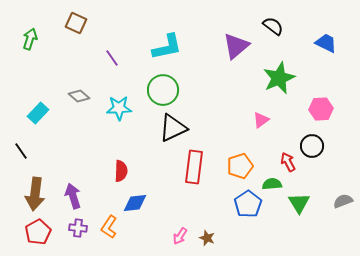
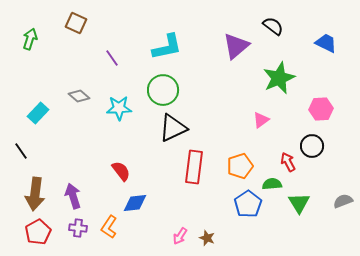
red semicircle: rotated 40 degrees counterclockwise
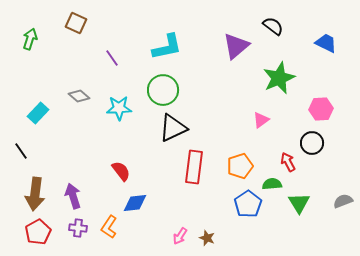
black circle: moved 3 px up
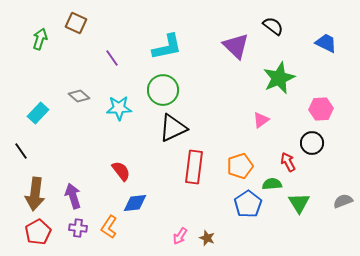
green arrow: moved 10 px right
purple triangle: rotated 36 degrees counterclockwise
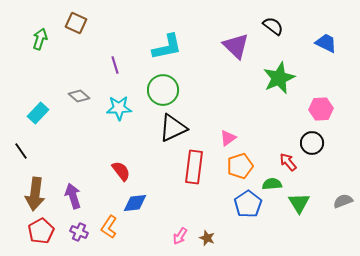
purple line: moved 3 px right, 7 px down; rotated 18 degrees clockwise
pink triangle: moved 33 px left, 18 px down
red arrow: rotated 12 degrees counterclockwise
purple cross: moved 1 px right, 4 px down; rotated 18 degrees clockwise
red pentagon: moved 3 px right, 1 px up
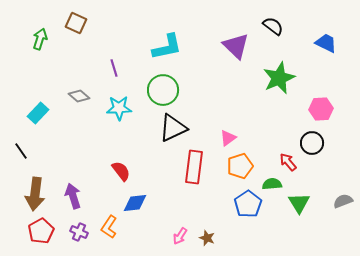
purple line: moved 1 px left, 3 px down
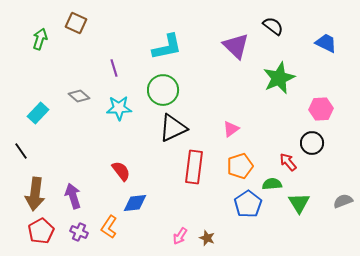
pink triangle: moved 3 px right, 9 px up
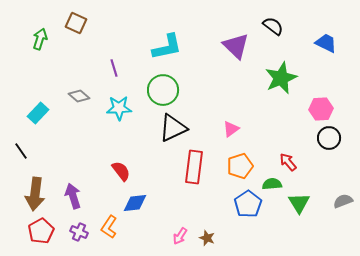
green star: moved 2 px right
black circle: moved 17 px right, 5 px up
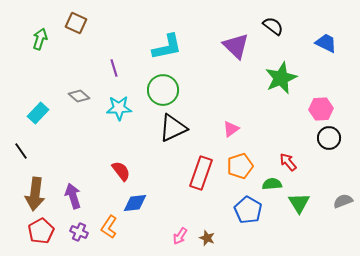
red rectangle: moved 7 px right, 6 px down; rotated 12 degrees clockwise
blue pentagon: moved 6 px down; rotated 8 degrees counterclockwise
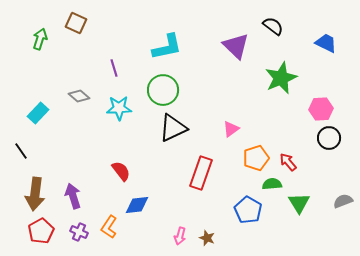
orange pentagon: moved 16 px right, 8 px up
blue diamond: moved 2 px right, 2 px down
pink arrow: rotated 18 degrees counterclockwise
